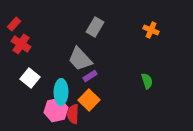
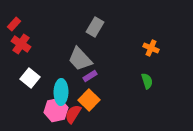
orange cross: moved 18 px down
red semicircle: rotated 30 degrees clockwise
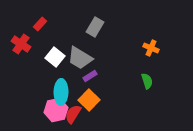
red rectangle: moved 26 px right
gray trapezoid: moved 1 px up; rotated 16 degrees counterclockwise
white square: moved 25 px right, 21 px up
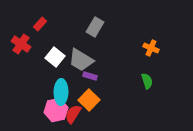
gray trapezoid: moved 1 px right, 2 px down
purple rectangle: rotated 48 degrees clockwise
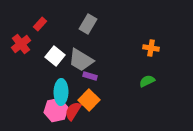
gray rectangle: moved 7 px left, 3 px up
red cross: rotated 18 degrees clockwise
orange cross: rotated 14 degrees counterclockwise
white square: moved 1 px up
green semicircle: rotated 98 degrees counterclockwise
red semicircle: moved 3 px up
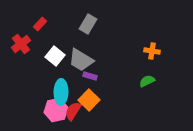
orange cross: moved 1 px right, 3 px down
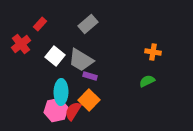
gray rectangle: rotated 18 degrees clockwise
orange cross: moved 1 px right, 1 px down
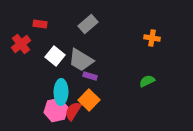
red rectangle: rotated 56 degrees clockwise
orange cross: moved 1 px left, 14 px up
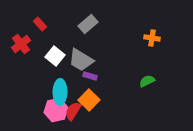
red rectangle: rotated 40 degrees clockwise
cyan ellipse: moved 1 px left
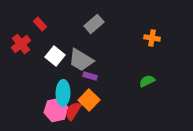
gray rectangle: moved 6 px right
cyan ellipse: moved 3 px right, 1 px down
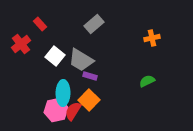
orange cross: rotated 21 degrees counterclockwise
